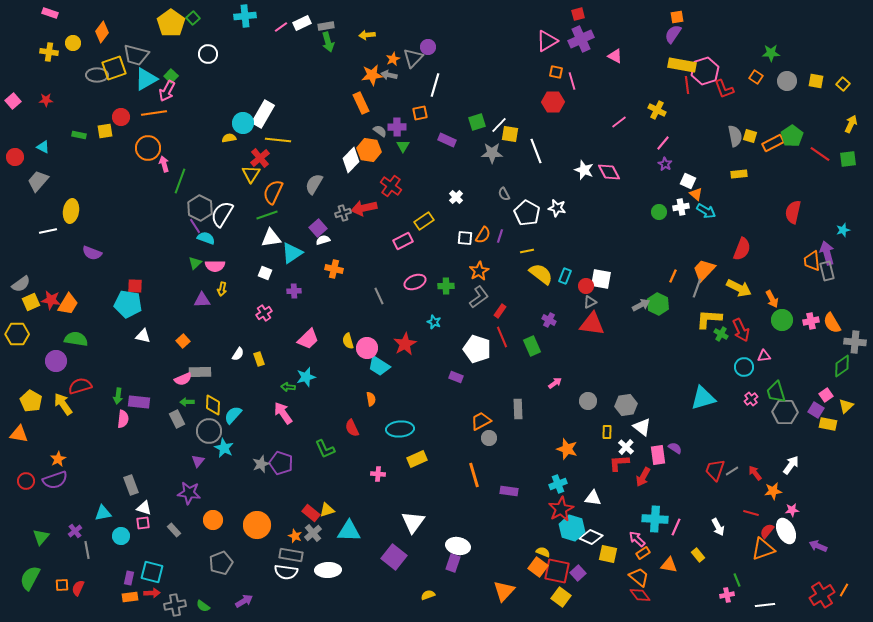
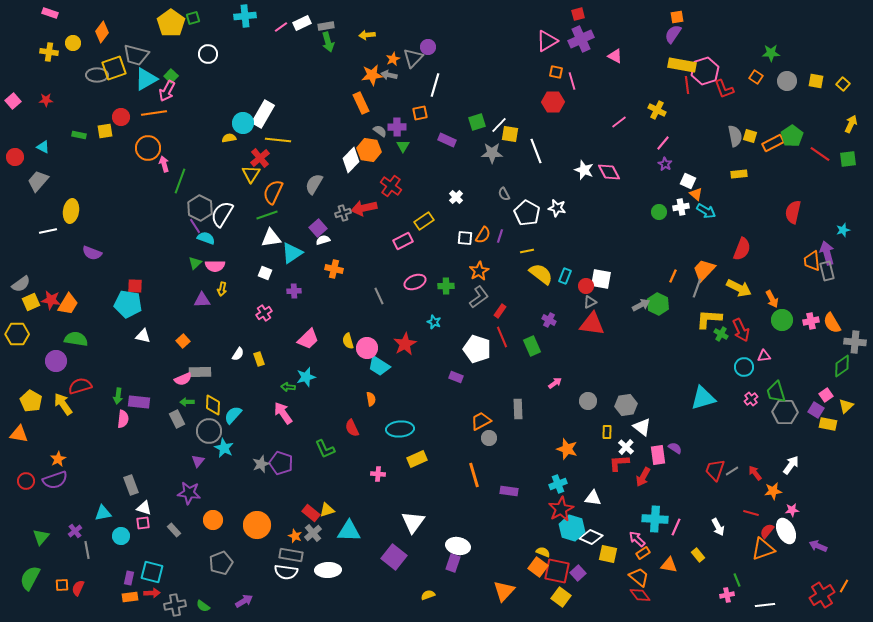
green square at (193, 18): rotated 24 degrees clockwise
orange line at (844, 590): moved 4 px up
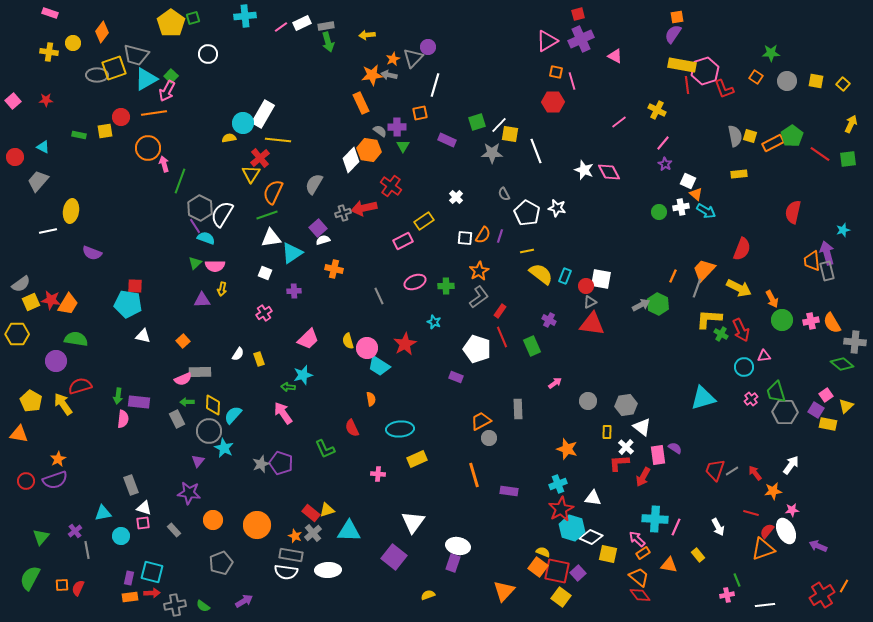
green diamond at (842, 366): moved 2 px up; rotated 75 degrees clockwise
cyan star at (306, 377): moved 3 px left, 2 px up
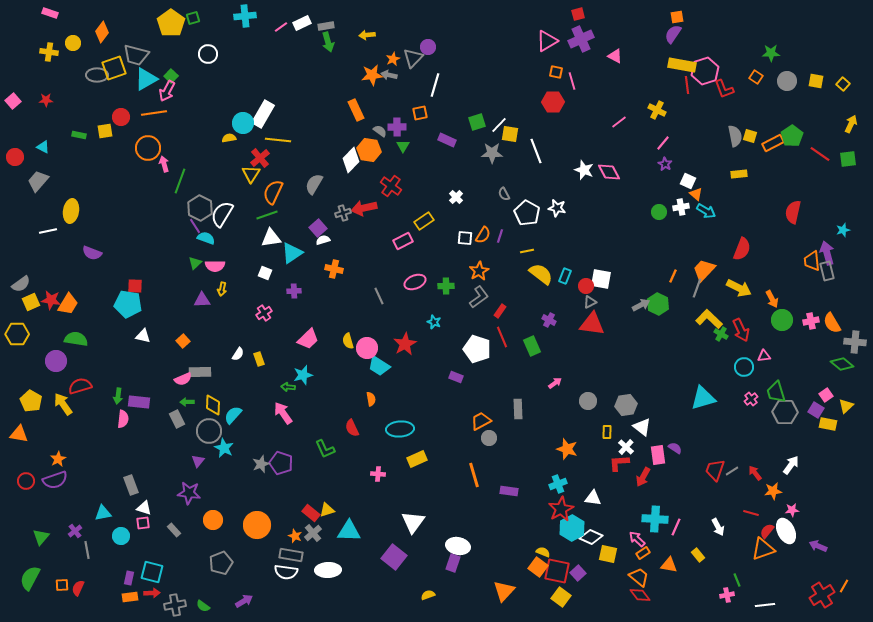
orange rectangle at (361, 103): moved 5 px left, 7 px down
yellow L-shape at (709, 319): rotated 40 degrees clockwise
cyan hexagon at (572, 528): rotated 15 degrees clockwise
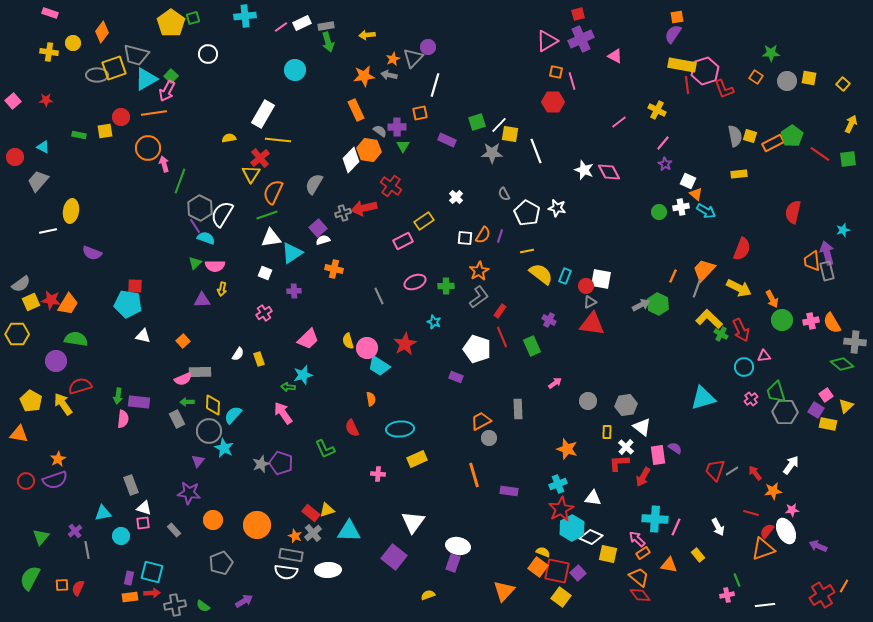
orange star at (372, 75): moved 8 px left, 1 px down
yellow square at (816, 81): moved 7 px left, 3 px up
cyan circle at (243, 123): moved 52 px right, 53 px up
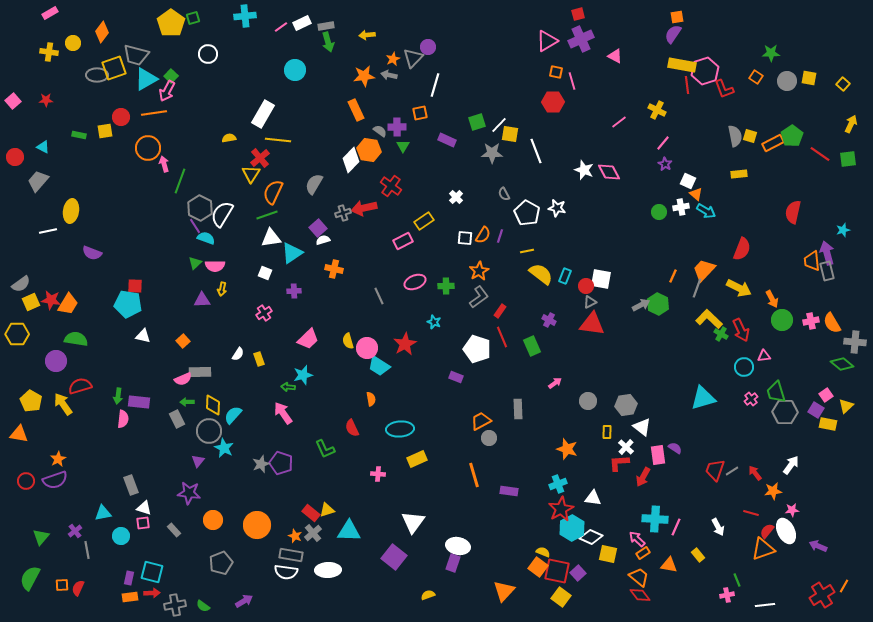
pink rectangle at (50, 13): rotated 49 degrees counterclockwise
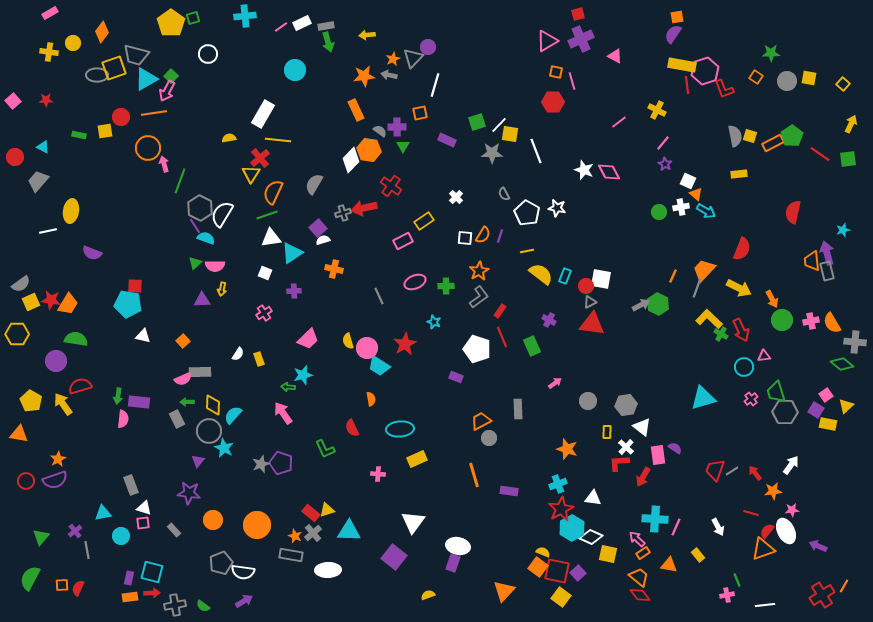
white semicircle at (286, 572): moved 43 px left
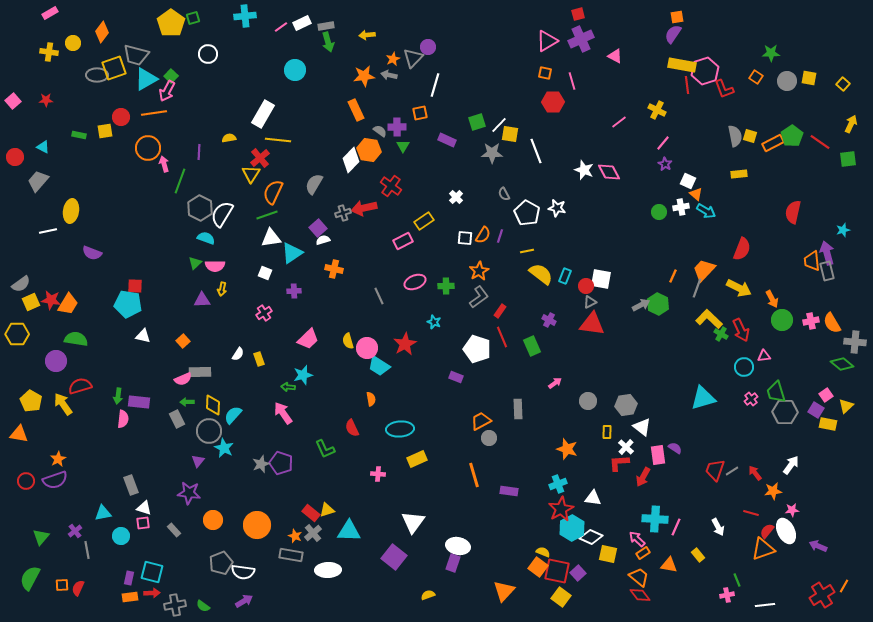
orange square at (556, 72): moved 11 px left, 1 px down
red line at (820, 154): moved 12 px up
purple line at (195, 226): moved 4 px right, 74 px up; rotated 35 degrees clockwise
